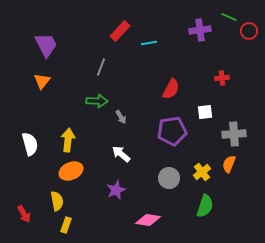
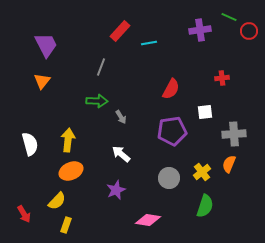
yellow semicircle: rotated 54 degrees clockwise
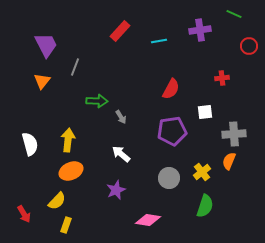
green line: moved 5 px right, 3 px up
red circle: moved 15 px down
cyan line: moved 10 px right, 2 px up
gray line: moved 26 px left
orange semicircle: moved 3 px up
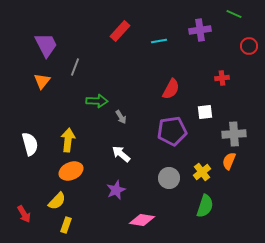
pink diamond: moved 6 px left
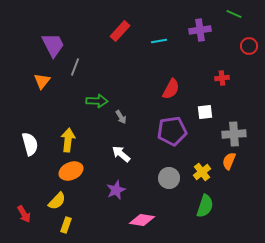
purple trapezoid: moved 7 px right
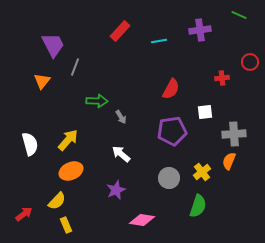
green line: moved 5 px right, 1 px down
red circle: moved 1 px right, 16 px down
yellow arrow: rotated 35 degrees clockwise
green semicircle: moved 7 px left
red arrow: rotated 96 degrees counterclockwise
yellow rectangle: rotated 42 degrees counterclockwise
